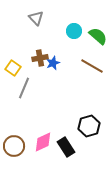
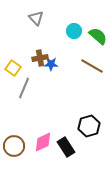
blue star: moved 2 px left, 1 px down; rotated 24 degrees clockwise
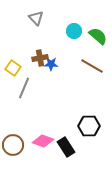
black hexagon: rotated 15 degrees clockwise
pink diamond: moved 1 px up; rotated 45 degrees clockwise
brown circle: moved 1 px left, 1 px up
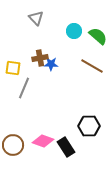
yellow square: rotated 28 degrees counterclockwise
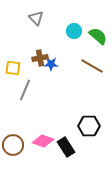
gray line: moved 1 px right, 2 px down
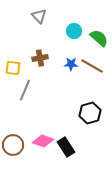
gray triangle: moved 3 px right, 2 px up
green semicircle: moved 1 px right, 2 px down
blue star: moved 20 px right
black hexagon: moved 1 px right, 13 px up; rotated 15 degrees counterclockwise
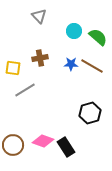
green semicircle: moved 1 px left, 1 px up
gray line: rotated 35 degrees clockwise
